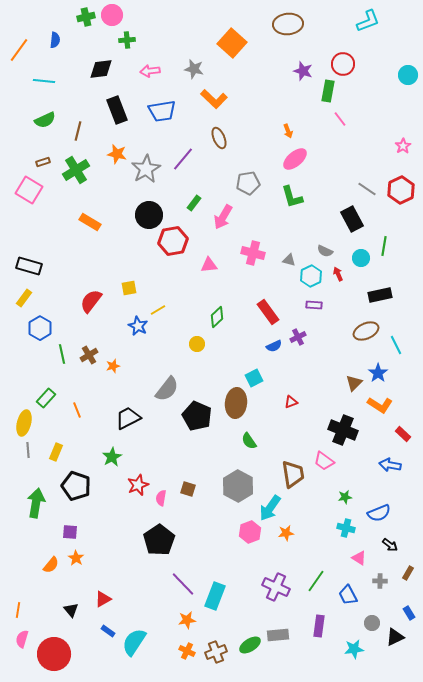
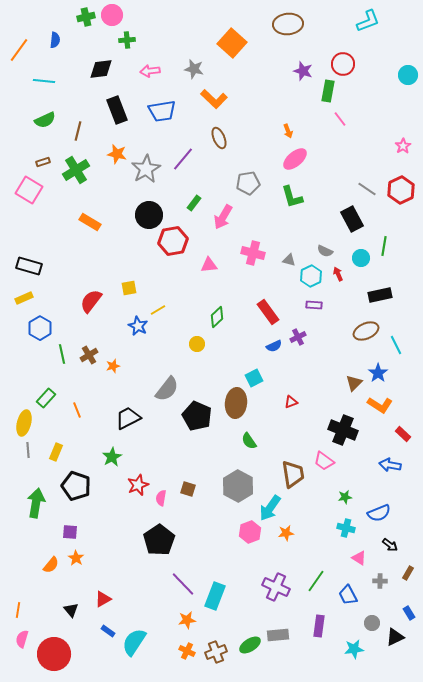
yellow rectangle at (24, 298): rotated 30 degrees clockwise
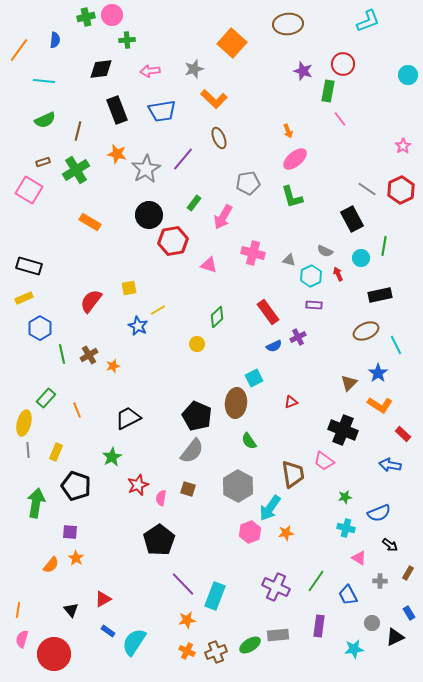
gray star at (194, 69): rotated 30 degrees counterclockwise
pink triangle at (209, 265): rotated 24 degrees clockwise
brown triangle at (354, 383): moved 5 px left
gray semicircle at (167, 389): moved 25 px right, 62 px down
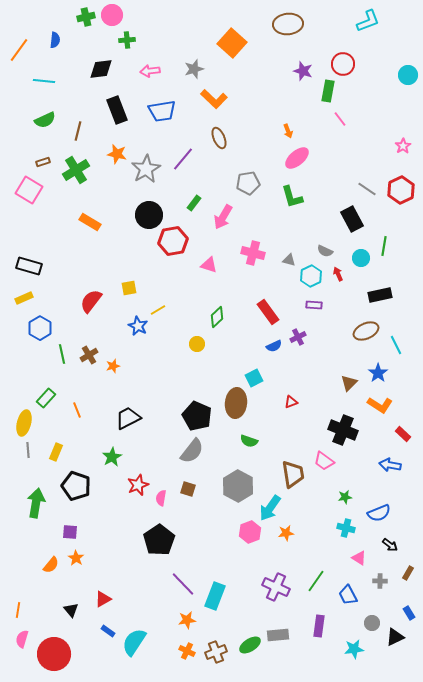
pink ellipse at (295, 159): moved 2 px right, 1 px up
green semicircle at (249, 441): rotated 36 degrees counterclockwise
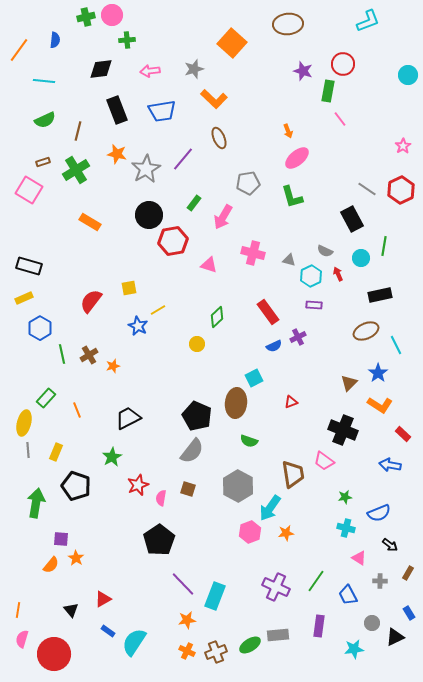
purple square at (70, 532): moved 9 px left, 7 px down
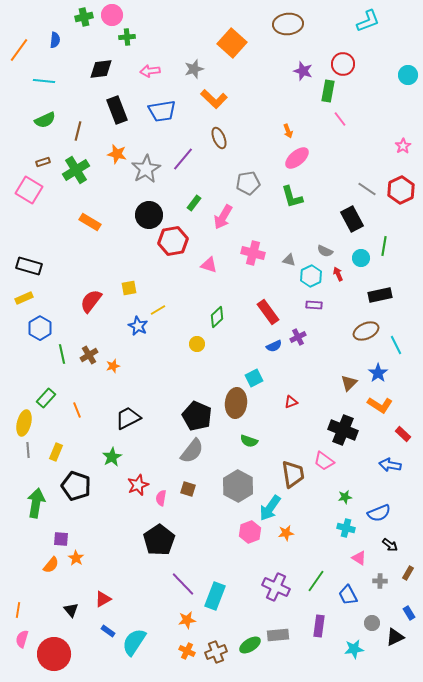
green cross at (86, 17): moved 2 px left
green cross at (127, 40): moved 3 px up
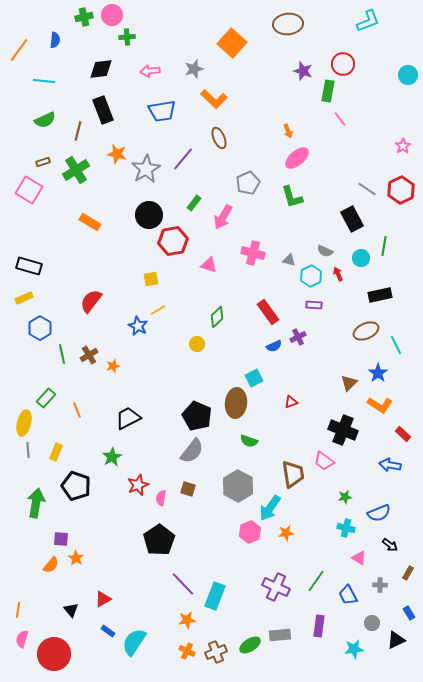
black rectangle at (117, 110): moved 14 px left
gray pentagon at (248, 183): rotated 15 degrees counterclockwise
yellow square at (129, 288): moved 22 px right, 9 px up
gray cross at (380, 581): moved 4 px down
gray rectangle at (278, 635): moved 2 px right
black triangle at (395, 637): moved 1 px right, 3 px down
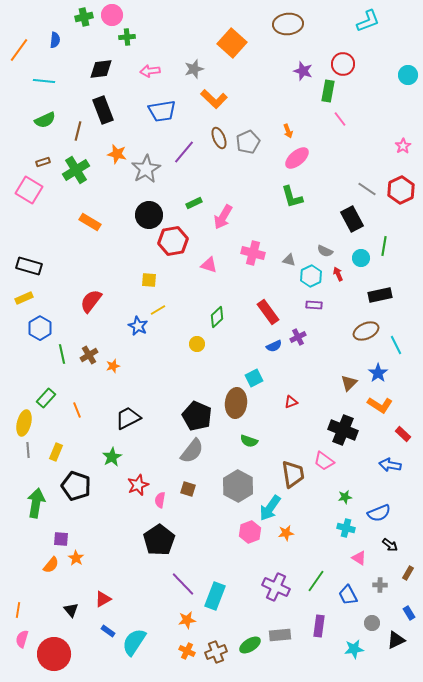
purple line at (183, 159): moved 1 px right, 7 px up
gray pentagon at (248, 183): moved 41 px up
green rectangle at (194, 203): rotated 28 degrees clockwise
yellow square at (151, 279): moved 2 px left, 1 px down; rotated 14 degrees clockwise
pink semicircle at (161, 498): moved 1 px left, 2 px down
